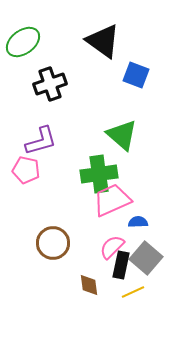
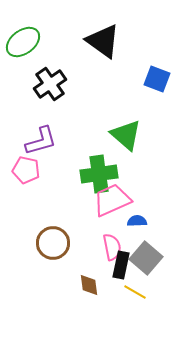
blue square: moved 21 px right, 4 px down
black cross: rotated 16 degrees counterclockwise
green triangle: moved 4 px right
blue semicircle: moved 1 px left, 1 px up
pink semicircle: rotated 124 degrees clockwise
yellow line: moved 2 px right; rotated 55 degrees clockwise
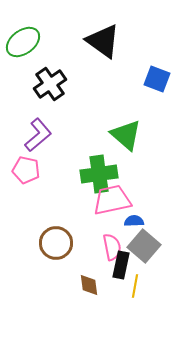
purple L-shape: moved 3 px left, 6 px up; rotated 24 degrees counterclockwise
pink trapezoid: rotated 12 degrees clockwise
blue semicircle: moved 3 px left
brown circle: moved 3 px right
gray square: moved 2 px left, 12 px up
yellow line: moved 6 px up; rotated 70 degrees clockwise
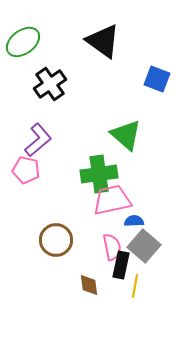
purple L-shape: moved 5 px down
brown circle: moved 3 px up
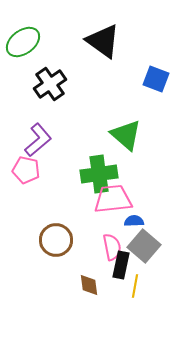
blue square: moved 1 px left
pink trapezoid: moved 1 px right, 1 px up; rotated 6 degrees clockwise
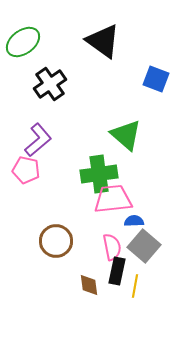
brown circle: moved 1 px down
black rectangle: moved 4 px left, 6 px down
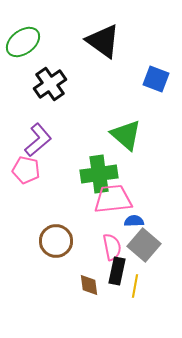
gray square: moved 1 px up
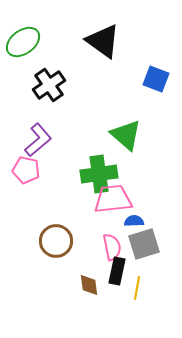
black cross: moved 1 px left, 1 px down
gray square: moved 1 px up; rotated 32 degrees clockwise
yellow line: moved 2 px right, 2 px down
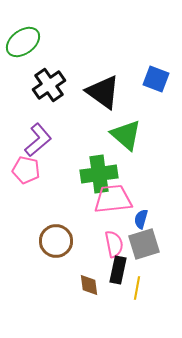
black triangle: moved 51 px down
blue semicircle: moved 7 px right, 2 px up; rotated 72 degrees counterclockwise
pink semicircle: moved 2 px right, 3 px up
black rectangle: moved 1 px right, 1 px up
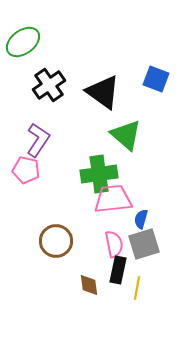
purple L-shape: rotated 16 degrees counterclockwise
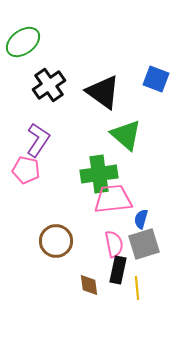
yellow line: rotated 15 degrees counterclockwise
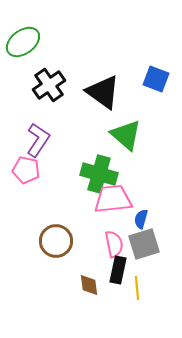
green cross: rotated 24 degrees clockwise
